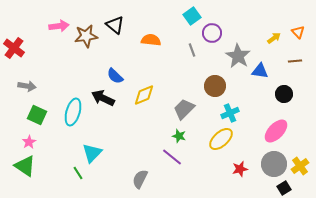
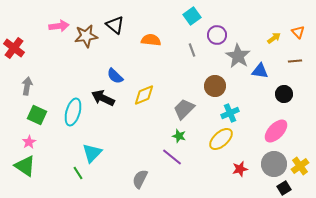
purple circle: moved 5 px right, 2 px down
gray arrow: rotated 90 degrees counterclockwise
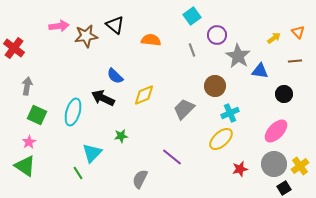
green star: moved 58 px left; rotated 24 degrees counterclockwise
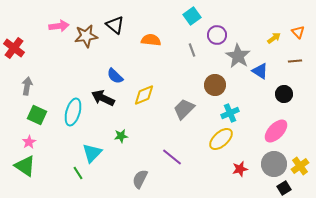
blue triangle: rotated 24 degrees clockwise
brown circle: moved 1 px up
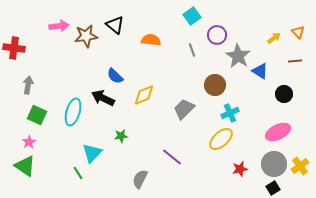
red cross: rotated 30 degrees counterclockwise
gray arrow: moved 1 px right, 1 px up
pink ellipse: moved 2 px right, 1 px down; rotated 20 degrees clockwise
black square: moved 11 px left
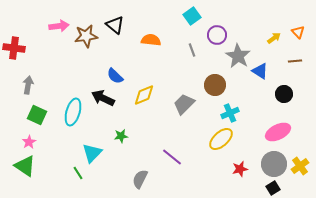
gray trapezoid: moved 5 px up
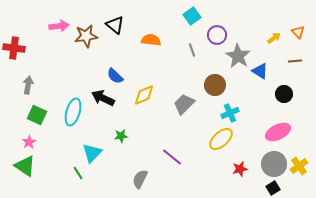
yellow cross: moved 1 px left
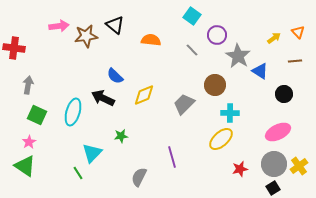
cyan square: rotated 18 degrees counterclockwise
gray line: rotated 24 degrees counterclockwise
cyan cross: rotated 24 degrees clockwise
purple line: rotated 35 degrees clockwise
gray semicircle: moved 1 px left, 2 px up
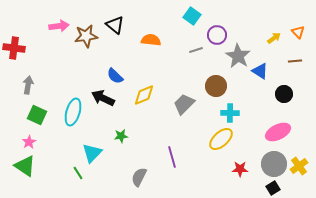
gray line: moved 4 px right; rotated 64 degrees counterclockwise
brown circle: moved 1 px right, 1 px down
red star: rotated 14 degrees clockwise
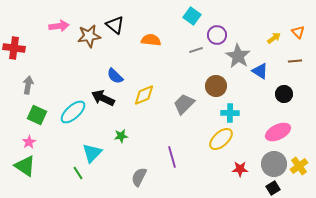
brown star: moved 3 px right
cyan ellipse: rotated 32 degrees clockwise
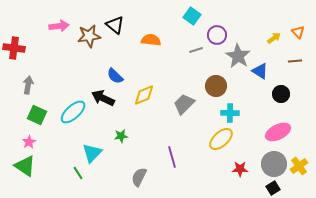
black circle: moved 3 px left
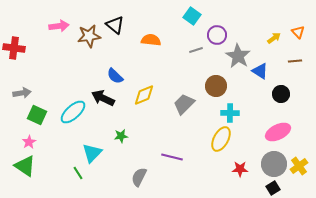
gray arrow: moved 6 px left, 8 px down; rotated 72 degrees clockwise
yellow ellipse: rotated 20 degrees counterclockwise
purple line: rotated 60 degrees counterclockwise
